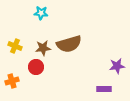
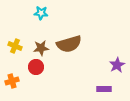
brown star: moved 2 px left
purple star: moved 1 px up; rotated 21 degrees counterclockwise
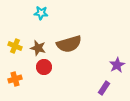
brown star: moved 3 px left; rotated 21 degrees clockwise
red circle: moved 8 px right
orange cross: moved 3 px right, 2 px up
purple rectangle: moved 1 px up; rotated 56 degrees counterclockwise
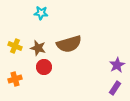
purple rectangle: moved 11 px right
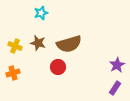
cyan star: rotated 24 degrees counterclockwise
brown star: moved 5 px up
red circle: moved 14 px right
orange cross: moved 2 px left, 6 px up
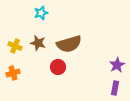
purple rectangle: rotated 24 degrees counterclockwise
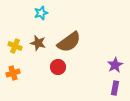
brown semicircle: moved 2 px up; rotated 20 degrees counterclockwise
purple star: moved 2 px left
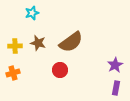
cyan star: moved 9 px left
brown semicircle: moved 2 px right
yellow cross: rotated 24 degrees counterclockwise
red circle: moved 2 px right, 3 px down
purple rectangle: moved 1 px right
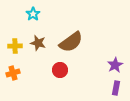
cyan star: moved 1 px right, 1 px down; rotated 16 degrees counterclockwise
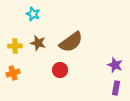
cyan star: rotated 16 degrees counterclockwise
purple star: rotated 21 degrees counterclockwise
